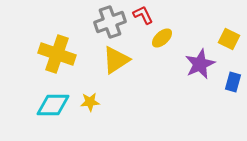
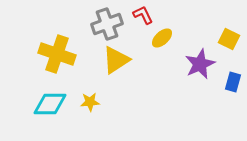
gray cross: moved 3 px left, 2 px down
cyan diamond: moved 3 px left, 1 px up
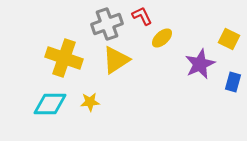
red L-shape: moved 1 px left, 1 px down
yellow cross: moved 7 px right, 4 px down
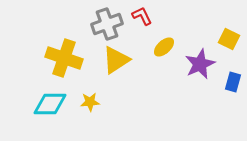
yellow ellipse: moved 2 px right, 9 px down
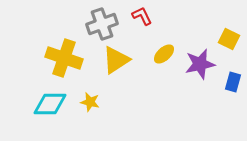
gray cross: moved 5 px left
yellow ellipse: moved 7 px down
purple star: rotated 12 degrees clockwise
yellow star: rotated 18 degrees clockwise
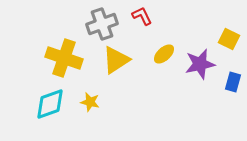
cyan diamond: rotated 20 degrees counterclockwise
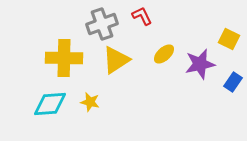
yellow cross: rotated 18 degrees counterclockwise
blue rectangle: rotated 18 degrees clockwise
cyan diamond: rotated 16 degrees clockwise
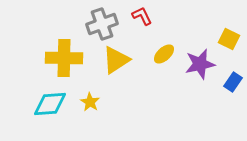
yellow star: rotated 18 degrees clockwise
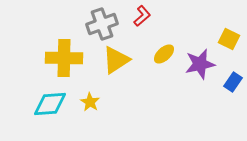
red L-shape: rotated 75 degrees clockwise
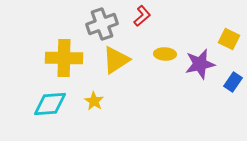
yellow ellipse: moved 1 px right; rotated 45 degrees clockwise
yellow star: moved 4 px right, 1 px up
